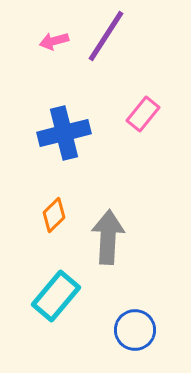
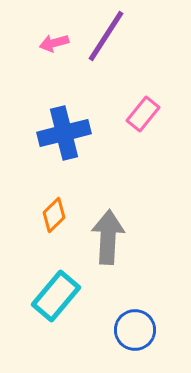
pink arrow: moved 2 px down
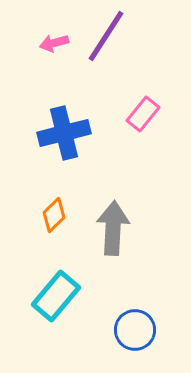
gray arrow: moved 5 px right, 9 px up
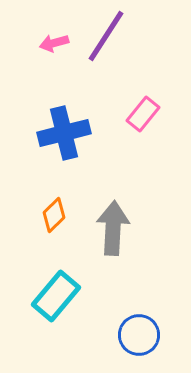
blue circle: moved 4 px right, 5 px down
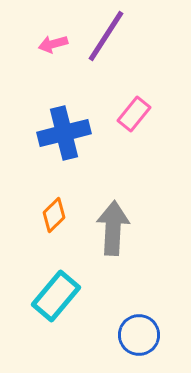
pink arrow: moved 1 px left, 1 px down
pink rectangle: moved 9 px left
